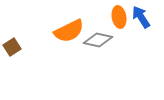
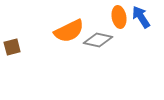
brown square: rotated 18 degrees clockwise
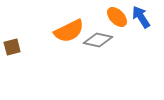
orange ellipse: moved 2 px left; rotated 35 degrees counterclockwise
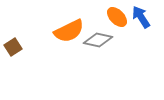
brown square: moved 1 px right; rotated 18 degrees counterclockwise
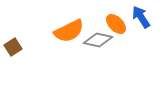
orange ellipse: moved 1 px left, 7 px down
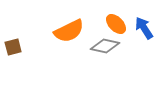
blue arrow: moved 3 px right, 11 px down
gray diamond: moved 7 px right, 6 px down
brown square: rotated 18 degrees clockwise
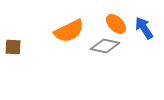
brown square: rotated 18 degrees clockwise
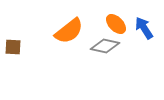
orange semicircle: rotated 12 degrees counterclockwise
